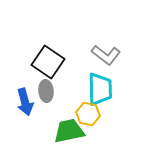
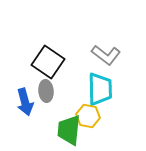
yellow hexagon: moved 2 px down
green trapezoid: moved 1 px up; rotated 72 degrees counterclockwise
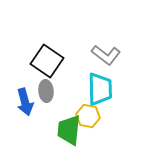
black square: moved 1 px left, 1 px up
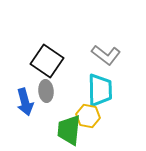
cyan trapezoid: moved 1 px down
